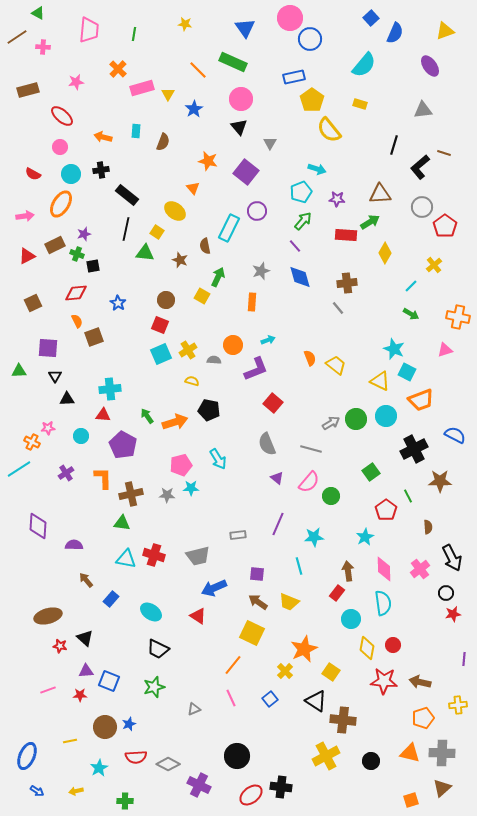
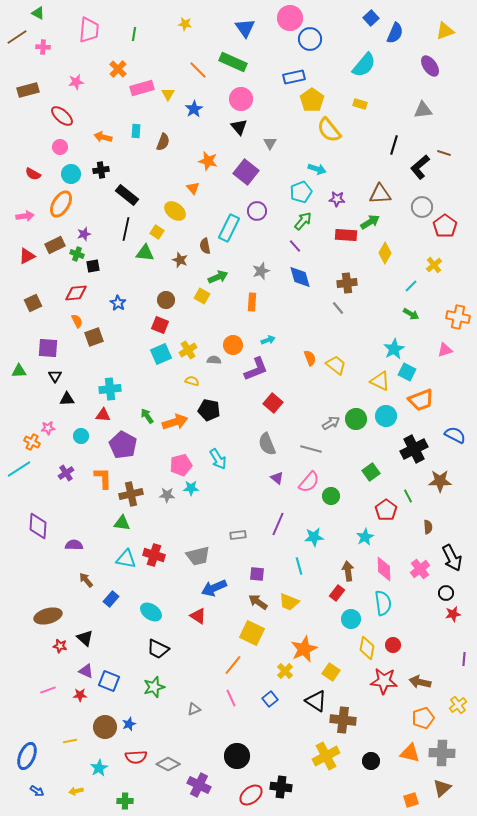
green arrow at (218, 277): rotated 42 degrees clockwise
cyan star at (394, 349): rotated 20 degrees clockwise
purple triangle at (86, 671): rotated 28 degrees clockwise
yellow cross at (458, 705): rotated 30 degrees counterclockwise
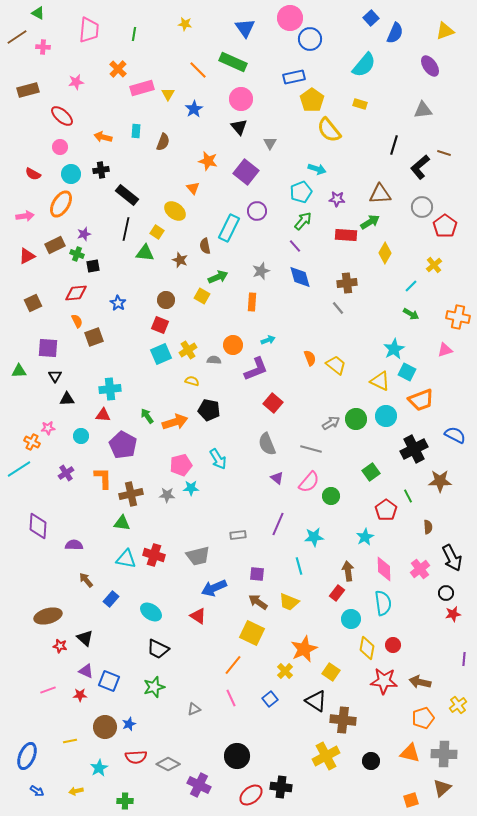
gray cross at (442, 753): moved 2 px right, 1 px down
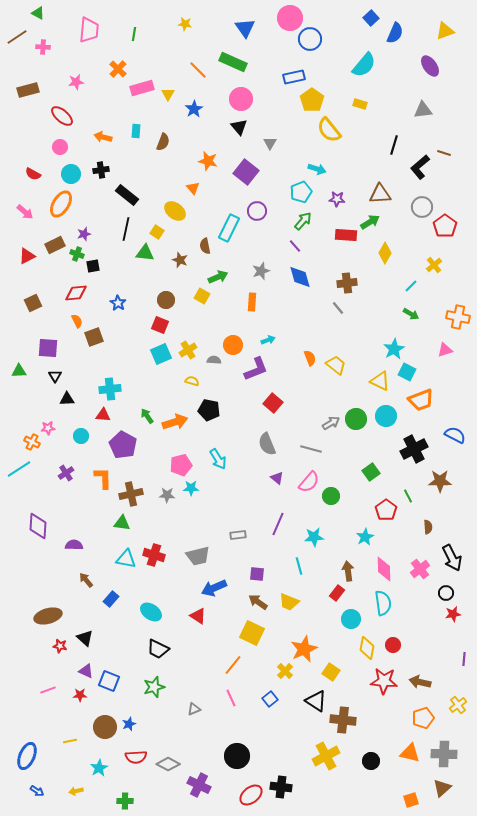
pink arrow at (25, 216): moved 4 px up; rotated 48 degrees clockwise
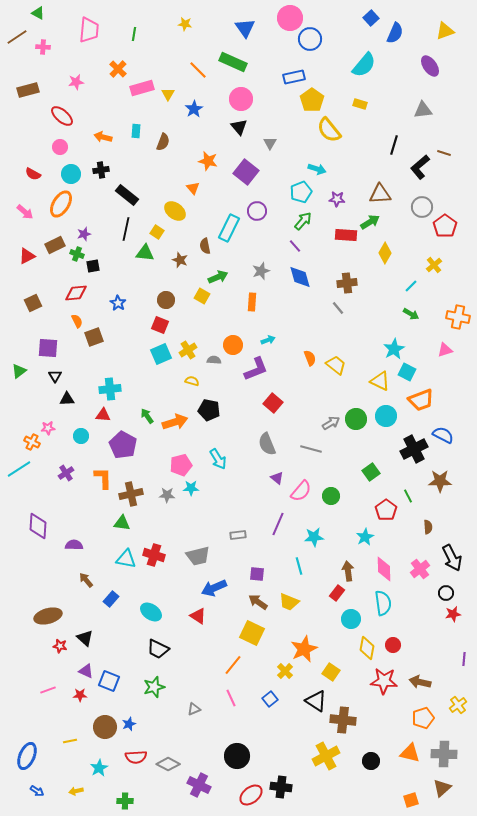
green triangle at (19, 371): rotated 35 degrees counterclockwise
blue semicircle at (455, 435): moved 12 px left
pink semicircle at (309, 482): moved 8 px left, 9 px down
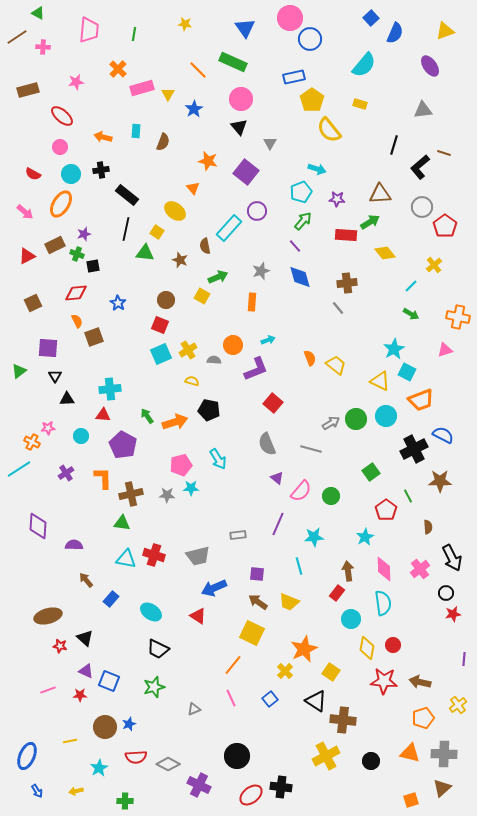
cyan rectangle at (229, 228): rotated 16 degrees clockwise
yellow diamond at (385, 253): rotated 70 degrees counterclockwise
blue arrow at (37, 791): rotated 24 degrees clockwise
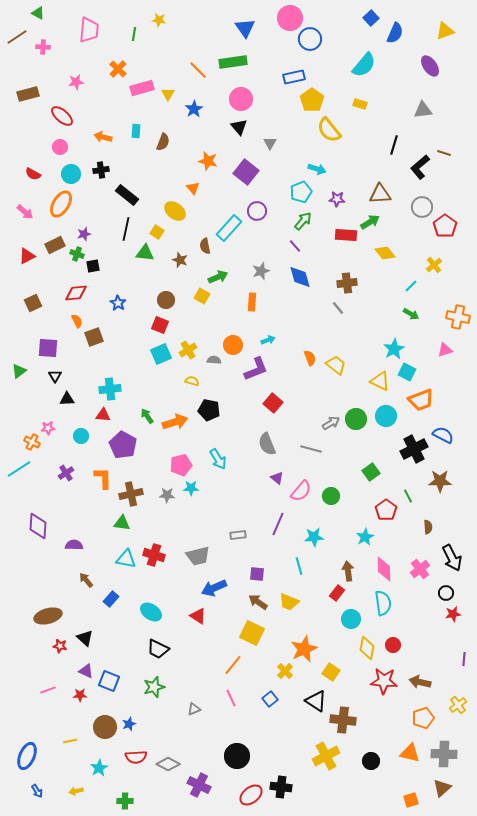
yellow star at (185, 24): moved 26 px left, 4 px up
green rectangle at (233, 62): rotated 32 degrees counterclockwise
brown rectangle at (28, 90): moved 4 px down
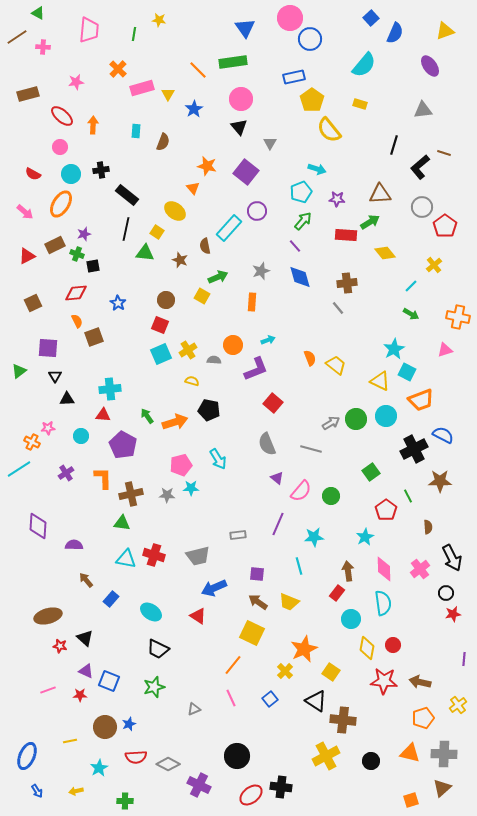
orange arrow at (103, 137): moved 10 px left, 12 px up; rotated 78 degrees clockwise
orange star at (208, 161): moved 1 px left, 5 px down
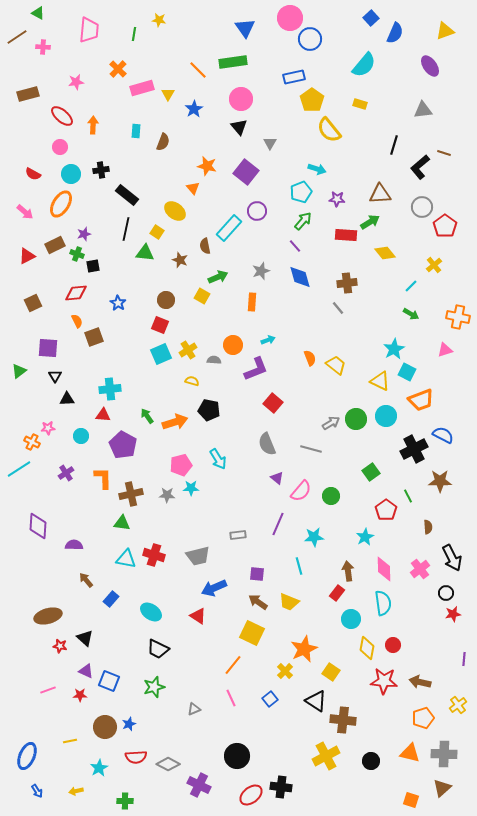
orange square at (411, 800): rotated 35 degrees clockwise
